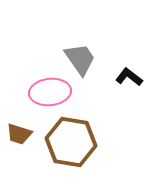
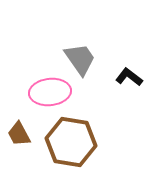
brown trapezoid: rotated 44 degrees clockwise
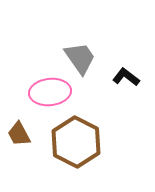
gray trapezoid: moved 1 px up
black L-shape: moved 3 px left
brown hexagon: moved 5 px right; rotated 18 degrees clockwise
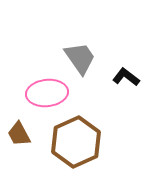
pink ellipse: moved 3 px left, 1 px down
brown hexagon: rotated 9 degrees clockwise
